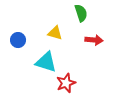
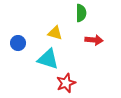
green semicircle: rotated 18 degrees clockwise
blue circle: moved 3 px down
cyan triangle: moved 2 px right, 3 px up
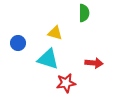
green semicircle: moved 3 px right
red arrow: moved 23 px down
red star: rotated 12 degrees clockwise
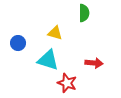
cyan triangle: moved 1 px down
red star: moved 1 px right; rotated 30 degrees clockwise
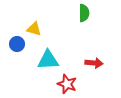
yellow triangle: moved 21 px left, 4 px up
blue circle: moved 1 px left, 1 px down
cyan triangle: rotated 20 degrees counterclockwise
red star: moved 1 px down
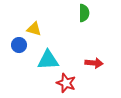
blue circle: moved 2 px right, 1 px down
red star: moved 1 px left, 1 px up
